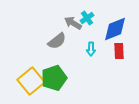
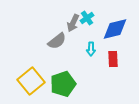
gray arrow: rotated 96 degrees counterclockwise
blue diamond: rotated 8 degrees clockwise
red rectangle: moved 6 px left, 8 px down
green pentagon: moved 9 px right, 6 px down
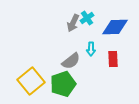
blue diamond: moved 2 px up; rotated 12 degrees clockwise
gray semicircle: moved 14 px right, 20 px down
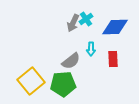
cyan cross: moved 1 px left, 1 px down
green pentagon: rotated 15 degrees clockwise
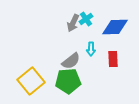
green pentagon: moved 5 px right, 3 px up
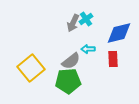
blue diamond: moved 4 px right, 6 px down; rotated 12 degrees counterclockwise
cyan arrow: moved 3 px left; rotated 88 degrees clockwise
yellow square: moved 13 px up
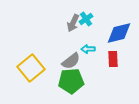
green pentagon: moved 3 px right
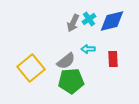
cyan cross: moved 3 px right
blue diamond: moved 7 px left, 12 px up
gray semicircle: moved 5 px left
